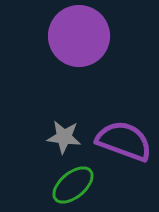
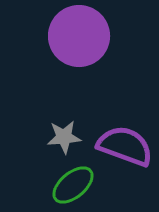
gray star: rotated 12 degrees counterclockwise
purple semicircle: moved 1 px right, 5 px down
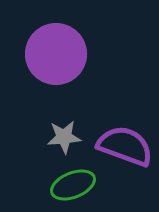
purple circle: moved 23 px left, 18 px down
green ellipse: rotated 18 degrees clockwise
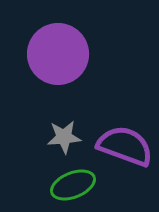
purple circle: moved 2 px right
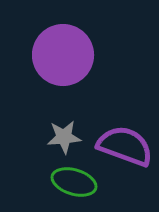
purple circle: moved 5 px right, 1 px down
green ellipse: moved 1 px right, 3 px up; rotated 39 degrees clockwise
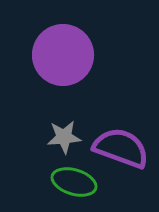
purple semicircle: moved 4 px left, 2 px down
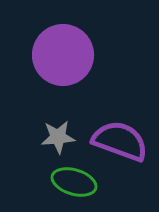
gray star: moved 6 px left
purple semicircle: moved 1 px left, 7 px up
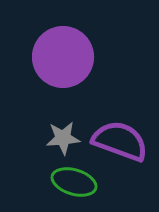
purple circle: moved 2 px down
gray star: moved 5 px right, 1 px down
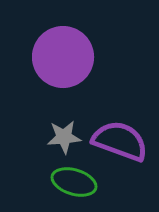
gray star: moved 1 px right, 1 px up
